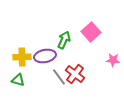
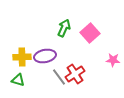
pink square: moved 1 px left, 1 px down
green arrow: moved 12 px up
red cross: rotated 18 degrees clockwise
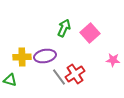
green triangle: moved 8 px left
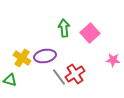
green arrow: rotated 30 degrees counterclockwise
yellow cross: moved 1 px down; rotated 36 degrees clockwise
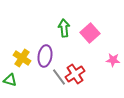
purple ellipse: rotated 70 degrees counterclockwise
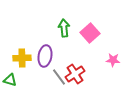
yellow cross: rotated 36 degrees counterclockwise
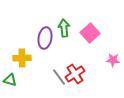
purple ellipse: moved 18 px up
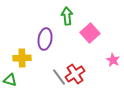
green arrow: moved 3 px right, 12 px up
purple ellipse: moved 1 px down
pink star: rotated 24 degrees clockwise
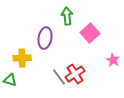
purple ellipse: moved 1 px up
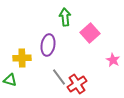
green arrow: moved 2 px left, 1 px down
purple ellipse: moved 3 px right, 7 px down
red cross: moved 2 px right, 10 px down
